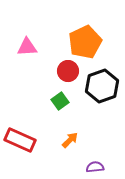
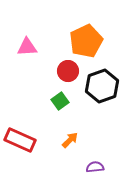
orange pentagon: moved 1 px right, 1 px up
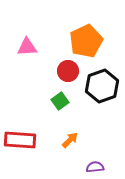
red rectangle: rotated 20 degrees counterclockwise
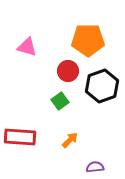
orange pentagon: moved 2 px right, 1 px up; rotated 24 degrees clockwise
pink triangle: rotated 20 degrees clockwise
red rectangle: moved 3 px up
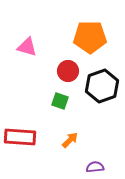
orange pentagon: moved 2 px right, 3 px up
green square: rotated 36 degrees counterclockwise
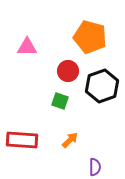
orange pentagon: rotated 16 degrees clockwise
pink triangle: rotated 15 degrees counterclockwise
red rectangle: moved 2 px right, 3 px down
purple semicircle: rotated 96 degrees clockwise
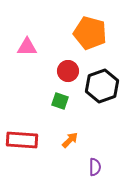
orange pentagon: moved 4 px up
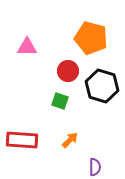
orange pentagon: moved 1 px right, 5 px down
black hexagon: rotated 24 degrees counterclockwise
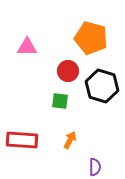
green square: rotated 12 degrees counterclockwise
orange arrow: rotated 18 degrees counterclockwise
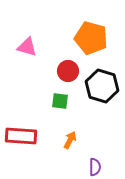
pink triangle: rotated 15 degrees clockwise
red rectangle: moved 1 px left, 4 px up
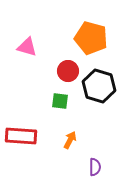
black hexagon: moved 3 px left
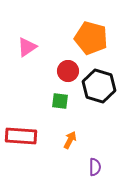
pink triangle: rotated 50 degrees counterclockwise
